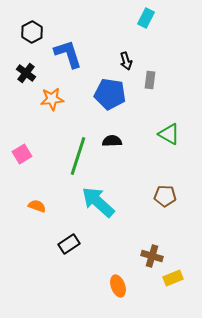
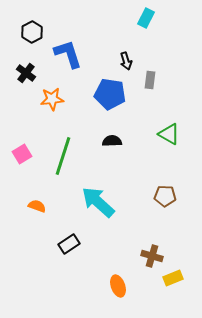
green line: moved 15 px left
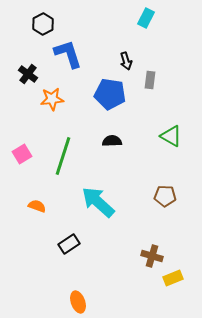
black hexagon: moved 11 px right, 8 px up
black cross: moved 2 px right, 1 px down
green triangle: moved 2 px right, 2 px down
orange ellipse: moved 40 px left, 16 px down
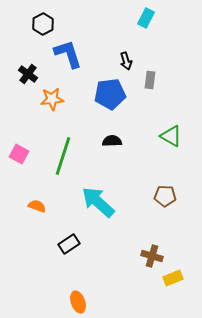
blue pentagon: rotated 16 degrees counterclockwise
pink square: moved 3 px left; rotated 30 degrees counterclockwise
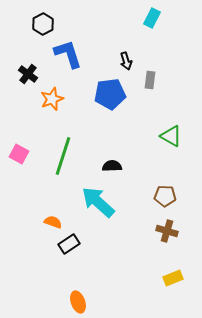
cyan rectangle: moved 6 px right
orange star: rotated 15 degrees counterclockwise
black semicircle: moved 25 px down
orange semicircle: moved 16 px right, 16 px down
brown cross: moved 15 px right, 25 px up
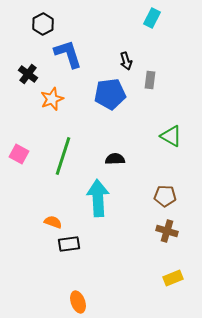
black semicircle: moved 3 px right, 7 px up
cyan arrow: moved 4 px up; rotated 45 degrees clockwise
black rectangle: rotated 25 degrees clockwise
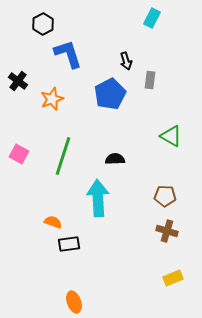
black cross: moved 10 px left, 7 px down
blue pentagon: rotated 20 degrees counterclockwise
orange ellipse: moved 4 px left
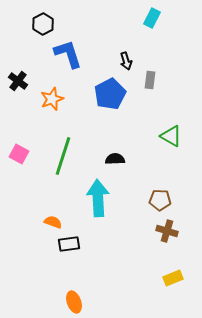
brown pentagon: moved 5 px left, 4 px down
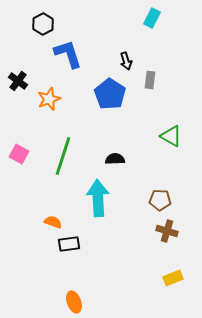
blue pentagon: rotated 12 degrees counterclockwise
orange star: moved 3 px left
